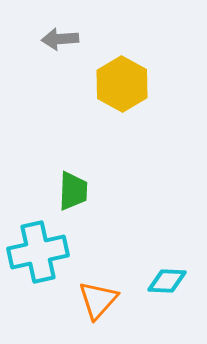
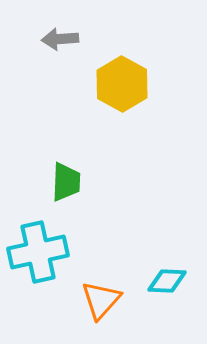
green trapezoid: moved 7 px left, 9 px up
orange triangle: moved 3 px right
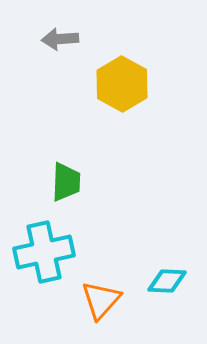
cyan cross: moved 6 px right
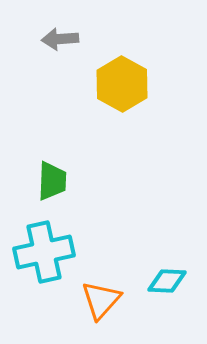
green trapezoid: moved 14 px left, 1 px up
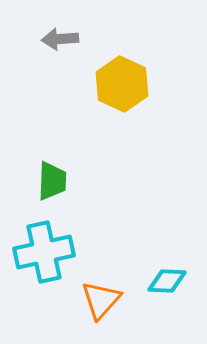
yellow hexagon: rotated 4 degrees counterclockwise
